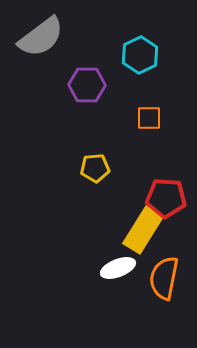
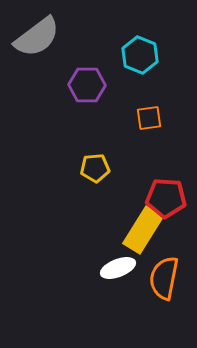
gray semicircle: moved 4 px left
cyan hexagon: rotated 12 degrees counterclockwise
orange square: rotated 8 degrees counterclockwise
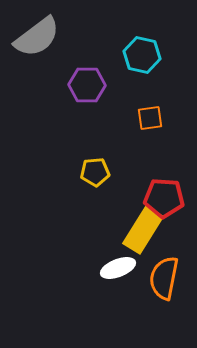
cyan hexagon: moved 2 px right; rotated 9 degrees counterclockwise
orange square: moved 1 px right
yellow pentagon: moved 4 px down
red pentagon: moved 2 px left
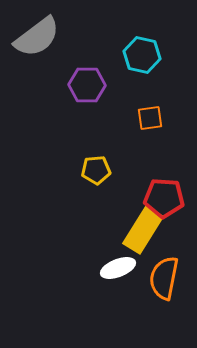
yellow pentagon: moved 1 px right, 2 px up
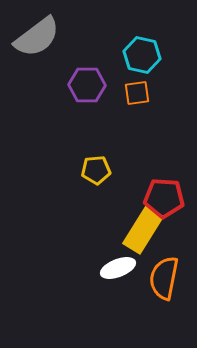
orange square: moved 13 px left, 25 px up
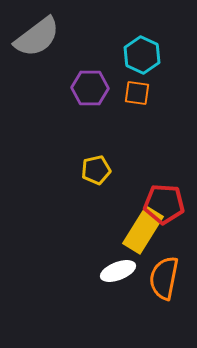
cyan hexagon: rotated 12 degrees clockwise
purple hexagon: moved 3 px right, 3 px down
orange square: rotated 16 degrees clockwise
yellow pentagon: rotated 8 degrees counterclockwise
red pentagon: moved 6 px down
white ellipse: moved 3 px down
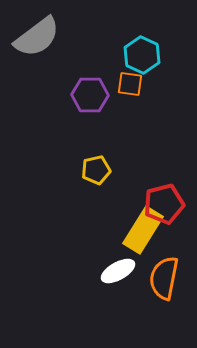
purple hexagon: moved 7 px down
orange square: moved 7 px left, 9 px up
red pentagon: rotated 18 degrees counterclockwise
white ellipse: rotated 8 degrees counterclockwise
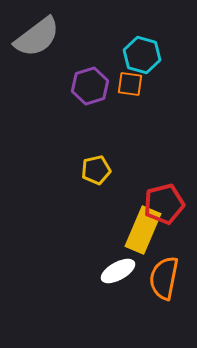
cyan hexagon: rotated 9 degrees counterclockwise
purple hexagon: moved 9 px up; rotated 18 degrees counterclockwise
yellow rectangle: rotated 9 degrees counterclockwise
